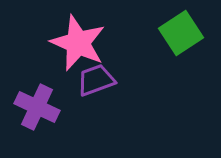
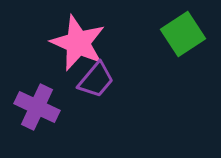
green square: moved 2 px right, 1 px down
purple trapezoid: rotated 150 degrees clockwise
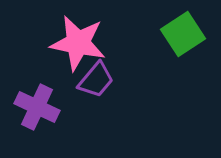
pink star: rotated 12 degrees counterclockwise
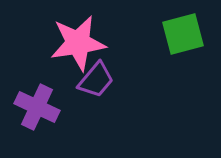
green square: rotated 18 degrees clockwise
pink star: rotated 20 degrees counterclockwise
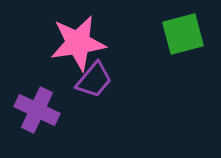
purple trapezoid: moved 2 px left
purple cross: moved 3 px down
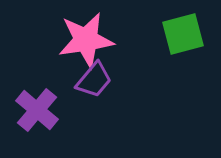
pink star: moved 8 px right, 3 px up
purple cross: rotated 15 degrees clockwise
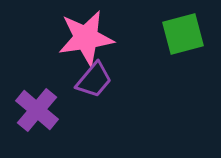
pink star: moved 2 px up
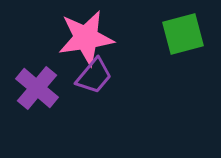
purple trapezoid: moved 4 px up
purple cross: moved 22 px up
